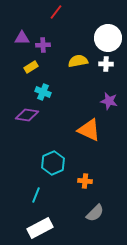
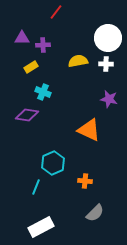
purple star: moved 2 px up
cyan line: moved 8 px up
white rectangle: moved 1 px right, 1 px up
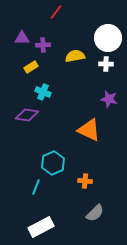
yellow semicircle: moved 3 px left, 5 px up
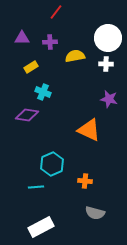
purple cross: moved 7 px right, 3 px up
cyan hexagon: moved 1 px left, 1 px down
cyan line: rotated 63 degrees clockwise
gray semicircle: rotated 60 degrees clockwise
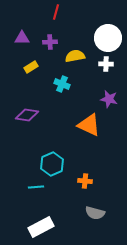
red line: rotated 21 degrees counterclockwise
cyan cross: moved 19 px right, 8 px up
orange triangle: moved 5 px up
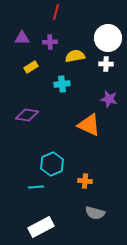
cyan cross: rotated 28 degrees counterclockwise
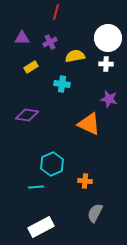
purple cross: rotated 24 degrees counterclockwise
cyan cross: rotated 14 degrees clockwise
orange triangle: moved 1 px up
gray semicircle: rotated 102 degrees clockwise
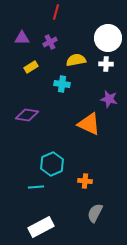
yellow semicircle: moved 1 px right, 4 px down
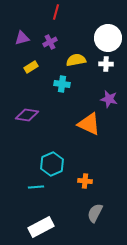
purple triangle: rotated 14 degrees counterclockwise
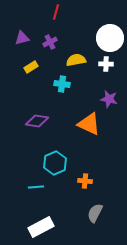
white circle: moved 2 px right
purple diamond: moved 10 px right, 6 px down
cyan hexagon: moved 3 px right, 1 px up
